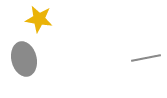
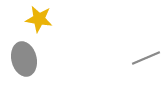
gray line: rotated 12 degrees counterclockwise
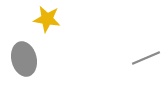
yellow star: moved 8 px right
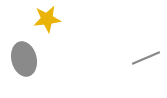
yellow star: rotated 16 degrees counterclockwise
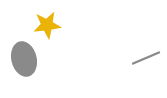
yellow star: moved 6 px down
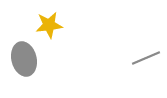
yellow star: moved 2 px right
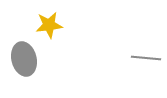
gray line: rotated 28 degrees clockwise
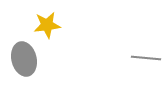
yellow star: moved 2 px left
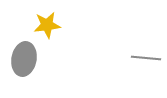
gray ellipse: rotated 24 degrees clockwise
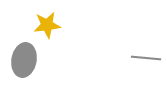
gray ellipse: moved 1 px down
